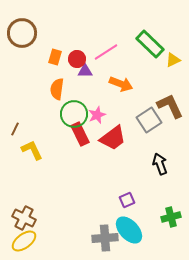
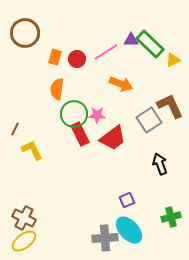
brown circle: moved 3 px right
purple triangle: moved 46 px right, 31 px up
pink star: rotated 24 degrees clockwise
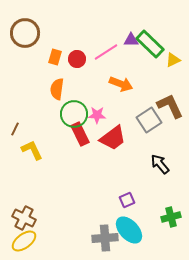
black arrow: rotated 20 degrees counterclockwise
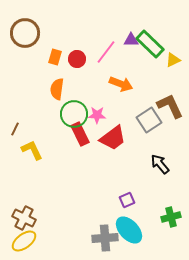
pink line: rotated 20 degrees counterclockwise
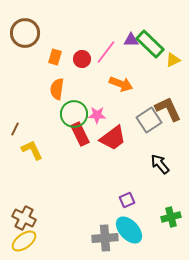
red circle: moved 5 px right
brown L-shape: moved 2 px left, 3 px down
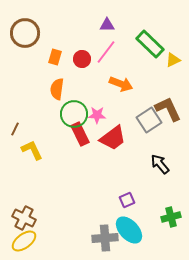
purple triangle: moved 24 px left, 15 px up
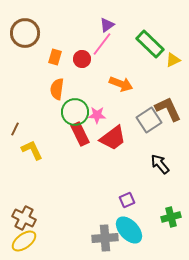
purple triangle: rotated 35 degrees counterclockwise
pink line: moved 4 px left, 8 px up
green circle: moved 1 px right, 2 px up
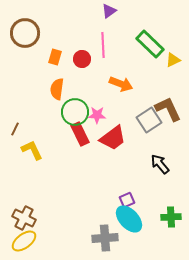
purple triangle: moved 2 px right, 14 px up
pink line: moved 1 px right, 1 px down; rotated 40 degrees counterclockwise
green cross: rotated 12 degrees clockwise
cyan ellipse: moved 11 px up
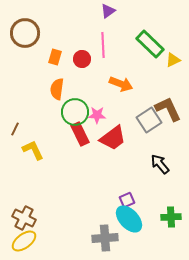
purple triangle: moved 1 px left
yellow L-shape: moved 1 px right
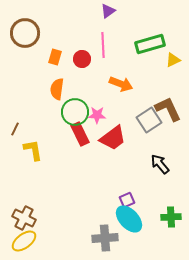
green rectangle: rotated 60 degrees counterclockwise
yellow L-shape: rotated 15 degrees clockwise
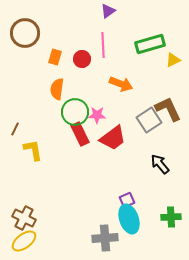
cyan ellipse: rotated 24 degrees clockwise
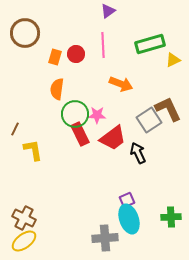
red circle: moved 6 px left, 5 px up
green circle: moved 2 px down
black arrow: moved 22 px left, 11 px up; rotated 15 degrees clockwise
